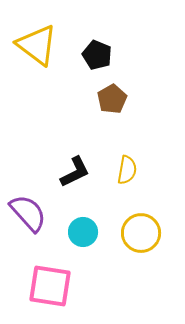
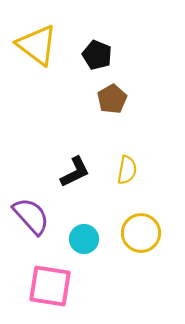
purple semicircle: moved 3 px right, 3 px down
cyan circle: moved 1 px right, 7 px down
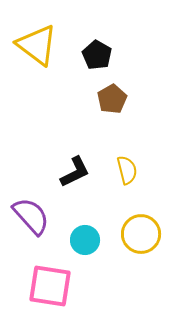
black pentagon: rotated 8 degrees clockwise
yellow semicircle: rotated 24 degrees counterclockwise
yellow circle: moved 1 px down
cyan circle: moved 1 px right, 1 px down
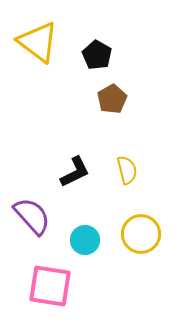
yellow triangle: moved 1 px right, 3 px up
purple semicircle: moved 1 px right
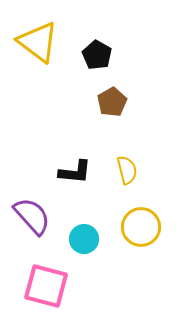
brown pentagon: moved 3 px down
black L-shape: rotated 32 degrees clockwise
yellow circle: moved 7 px up
cyan circle: moved 1 px left, 1 px up
pink square: moved 4 px left; rotated 6 degrees clockwise
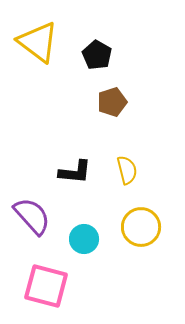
brown pentagon: rotated 12 degrees clockwise
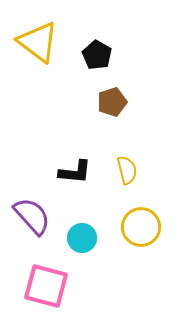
cyan circle: moved 2 px left, 1 px up
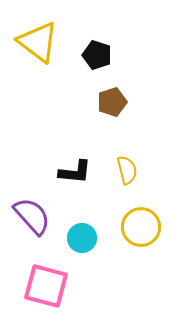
black pentagon: rotated 12 degrees counterclockwise
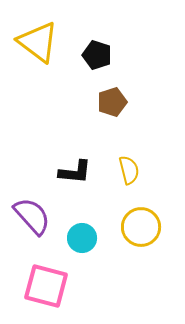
yellow semicircle: moved 2 px right
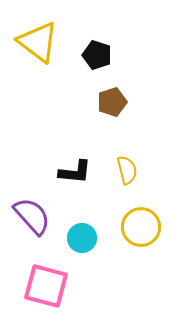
yellow semicircle: moved 2 px left
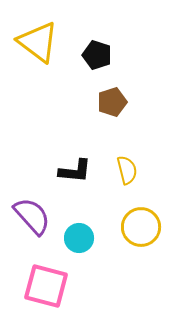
black L-shape: moved 1 px up
cyan circle: moved 3 px left
